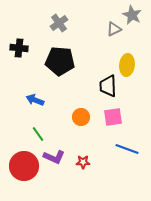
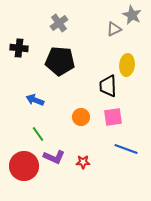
blue line: moved 1 px left
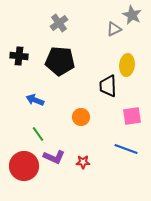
black cross: moved 8 px down
pink square: moved 19 px right, 1 px up
